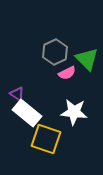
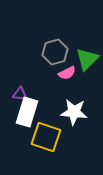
gray hexagon: rotated 10 degrees clockwise
green triangle: rotated 30 degrees clockwise
purple triangle: moved 3 px right; rotated 28 degrees counterclockwise
white rectangle: moved 1 px up; rotated 68 degrees clockwise
yellow square: moved 2 px up
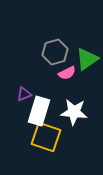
green triangle: rotated 10 degrees clockwise
purple triangle: moved 4 px right; rotated 28 degrees counterclockwise
white rectangle: moved 12 px right, 1 px up
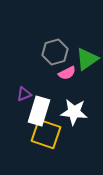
yellow square: moved 3 px up
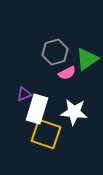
white rectangle: moved 2 px left, 2 px up
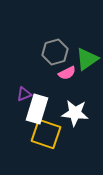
white star: moved 1 px right, 1 px down
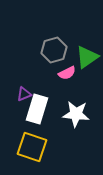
gray hexagon: moved 1 px left, 2 px up
green triangle: moved 2 px up
white star: moved 1 px right, 1 px down
yellow square: moved 14 px left, 13 px down
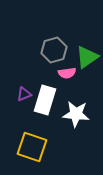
pink semicircle: rotated 18 degrees clockwise
white rectangle: moved 8 px right, 9 px up
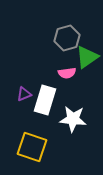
gray hexagon: moved 13 px right, 12 px up
white star: moved 3 px left, 5 px down
